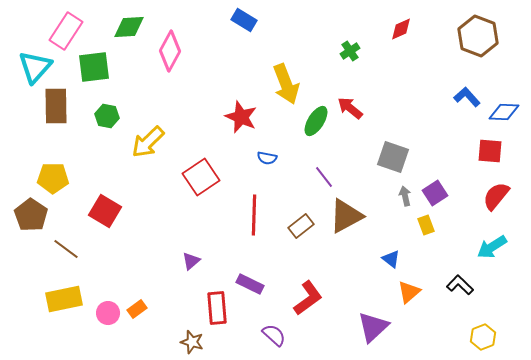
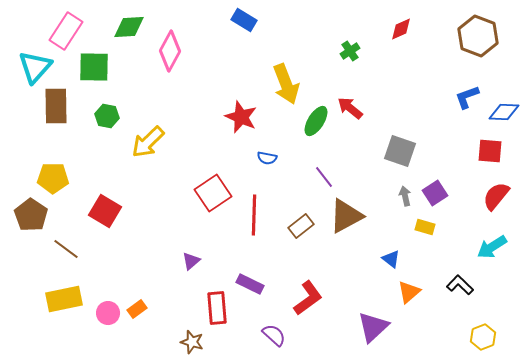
green square at (94, 67): rotated 8 degrees clockwise
blue L-shape at (467, 97): rotated 68 degrees counterclockwise
gray square at (393, 157): moved 7 px right, 6 px up
red square at (201, 177): moved 12 px right, 16 px down
yellow rectangle at (426, 225): moved 1 px left, 2 px down; rotated 54 degrees counterclockwise
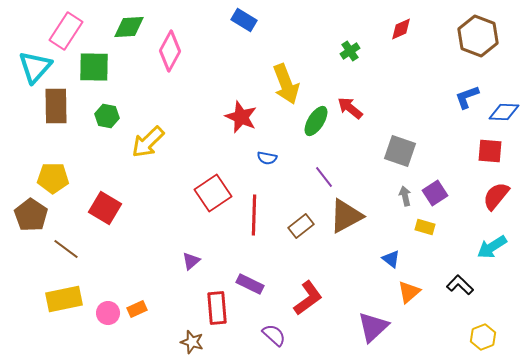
red square at (105, 211): moved 3 px up
orange rectangle at (137, 309): rotated 12 degrees clockwise
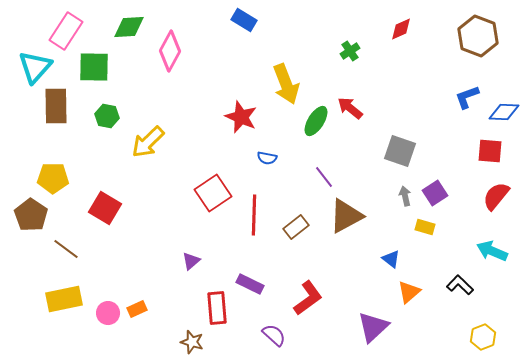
brown rectangle at (301, 226): moved 5 px left, 1 px down
cyan arrow at (492, 247): moved 4 px down; rotated 56 degrees clockwise
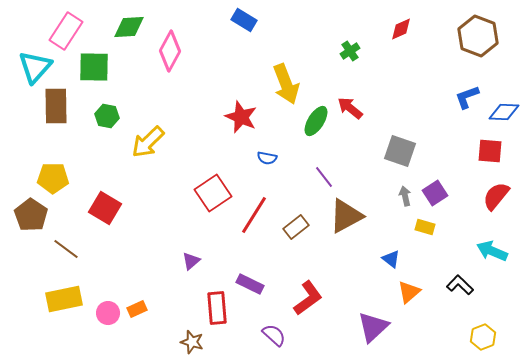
red line at (254, 215): rotated 30 degrees clockwise
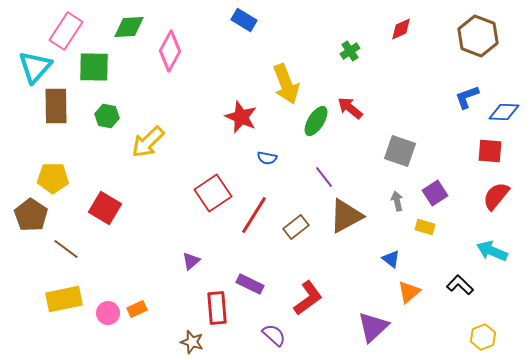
gray arrow at (405, 196): moved 8 px left, 5 px down
